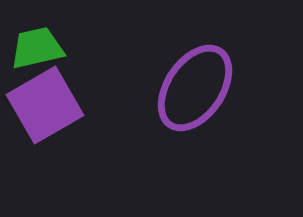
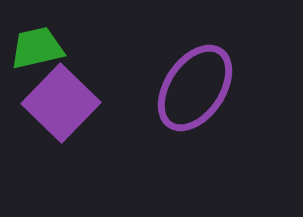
purple square: moved 16 px right, 2 px up; rotated 16 degrees counterclockwise
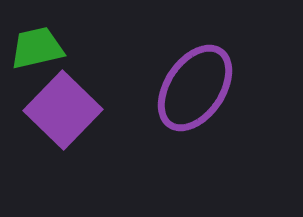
purple square: moved 2 px right, 7 px down
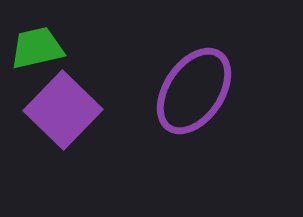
purple ellipse: moved 1 px left, 3 px down
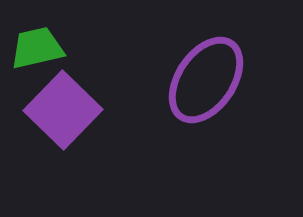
purple ellipse: moved 12 px right, 11 px up
